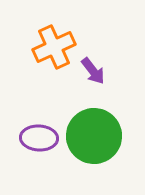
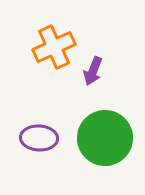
purple arrow: rotated 60 degrees clockwise
green circle: moved 11 px right, 2 px down
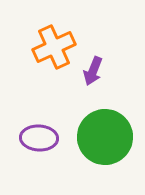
green circle: moved 1 px up
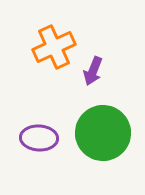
green circle: moved 2 px left, 4 px up
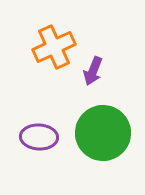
purple ellipse: moved 1 px up
